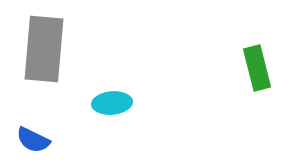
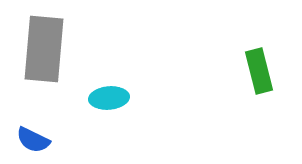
green rectangle: moved 2 px right, 3 px down
cyan ellipse: moved 3 px left, 5 px up
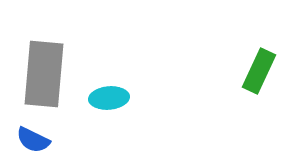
gray rectangle: moved 25 px down
green rectangle: rotated 39 degrees clockwise
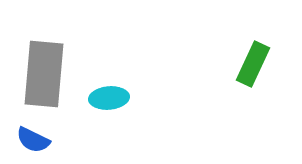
green rectangle: moved 6 px left, 7 px up
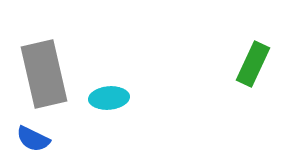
gray rectangle: rotated 18 degrees counterclockwise
blue semicircle: moved 1 px up
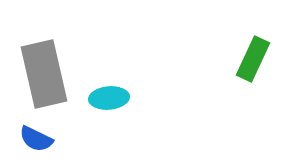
green rectangle: moved 5 px up
blue semicircle: moved 3 px right
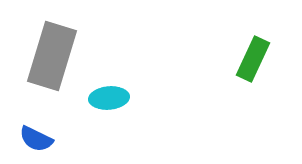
gray rectangle: moved 8 px right, 18 px up; rotated 30 degrees clockwise
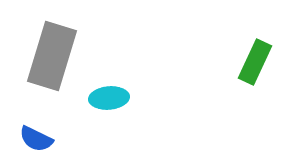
green rectangle: moved 2 px right, 3 px down
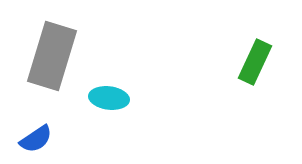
cyan ellipse: rotated 12 degrees clockwise
blue semicircle: rotated 60 degrees counterclockwise
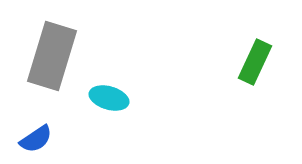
cyan ellipse: rotated 9 degrees clockwise
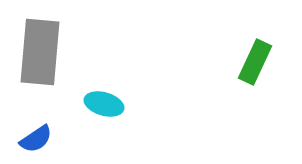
gray rectangle: moved 12 px left, 4 px up; rotated 12 degrees counterclockwise
cyan ellipse: moved 5 px left, 6 px down
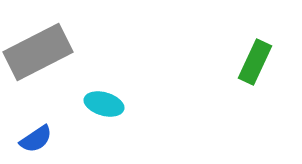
gray rectangle: moved 2 px left; rotated 58 degrees clockwise
